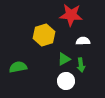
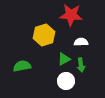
white semicircle: moved 2 px left, 1 px down
green semicircle: moved 4 px right, 1 px up
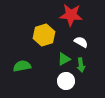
white semicircle: rotated 32 degrees clockwise
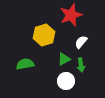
red star: rotated 25 degrees counterclockwise
white semicircle: rotated 80 degrees counterclockwise
green semicircle: moved 3 px right, 2 px up
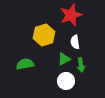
white semicircle: moved 6 px left; rotated 48 degrees counterclockwise
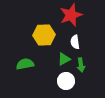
yellow hexagon: rotated 15 degrees clockwise
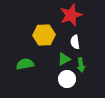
white circle: moved 1 px right, 2 px up
